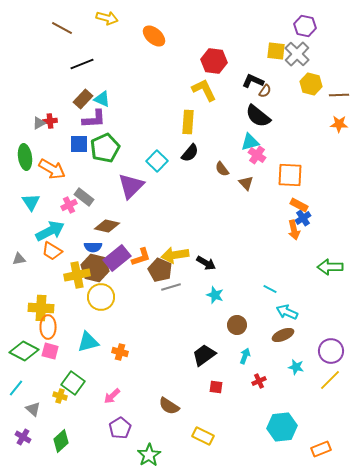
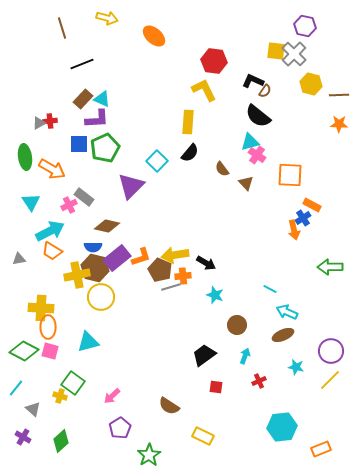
brown line at (62, 28): rotated 45 degrees clockwise
gray cross at (297, 54): moved 3 px left
purple L-shape at (94, 119): moved 3 px right
orange rectangle at (299, 205): moved 13 px right
orange cross at (120, 352): moved 63 px right, 76 px up; rotated 21 degrees counterclockwise
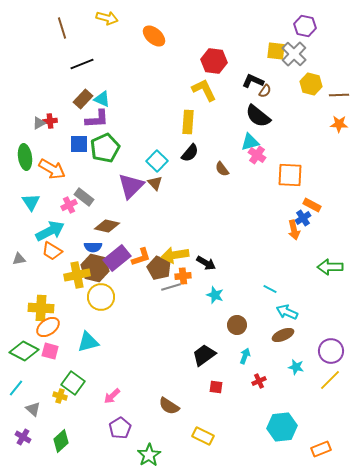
brown triangle at (246, 183): moved 91 px left
brown pentagon at (160, 270): moved 1 px left, 2 px up
orange ellipse at (48, 327): rotated 55 degrees clockwise
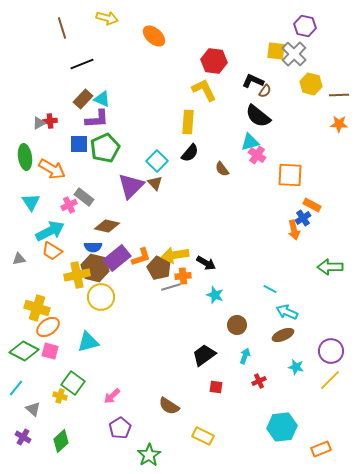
yellow cross at (41, 308): moved 4 px left; rotated 15 degrees clockwise
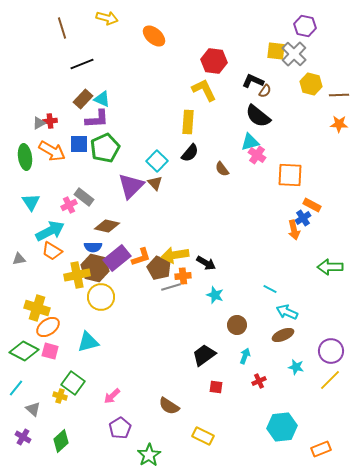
orange arrow at (52, 169): moved 18 px up
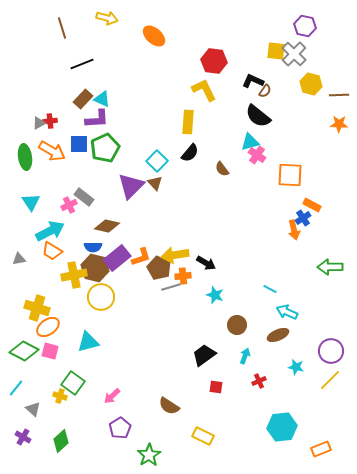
yellow cross at (77, 275): moved 3 px left
brown ellipse at (283, 335): moved 5 px left
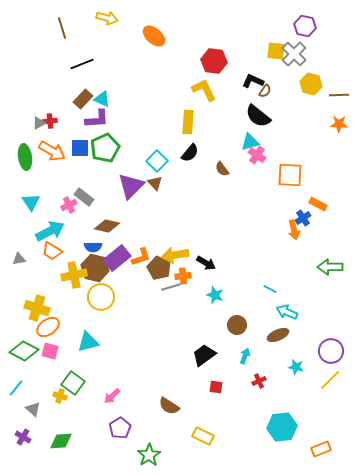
blue square at (79, 144): moved 1 px right, 4 px down
orange rectangle at (312, 205): moved 6 px right, 1 px up
green diamond at (61, 441): rotated 40 degrees clockwise
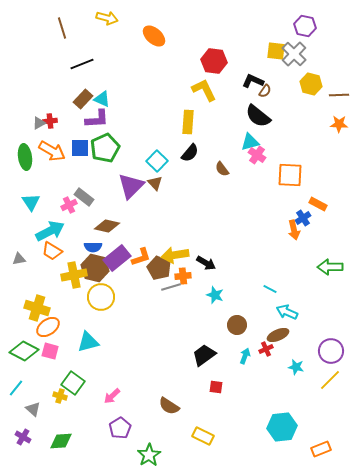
red cross at (259, 381): moved 7 px right, 32 px up
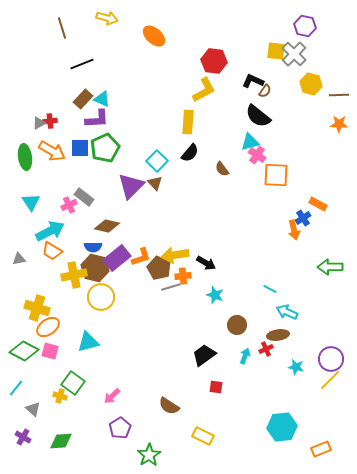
yellow L-shape at (204, 90): rotated 88 degrees clockwise
orange square at (290, 175): moved 14 px left
brown ellipse at (278, 335): rotated 15 degrees clockwise
purple circle at (331, 351): moved 8 px down
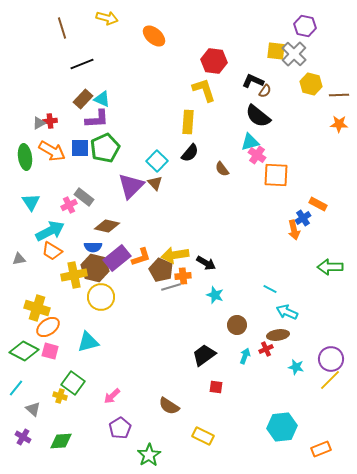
yellow L-shape at (204, 90): rotated 80 degrees counterclockwise
brown pentagon at (159, 268): moved 2 px right, 2 px down
